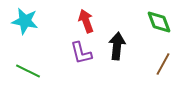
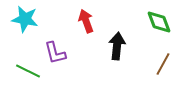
cyan star: moved 2 px up
purple L-shape: moved 26 px left
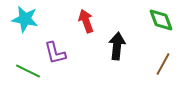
green diamond: moved 2 px right, 2 px up
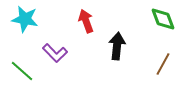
green diamond: moved 2 px right, 1 px up
purple L-shape: rotated 30 degrees counterclockwise
green line: moved 6 px left; rotated 15 degrees clockwise
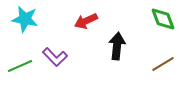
red arrow: rotated 95 degrees counterclockwise
purple L-shape: moved 4 px down
brown line: rotated 30 degrees clockwise
green line: moved 2 px left, 5 px up; rotated 65 degrees counterclockwise
